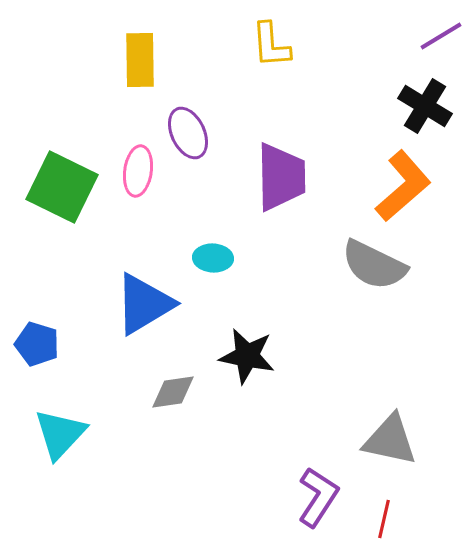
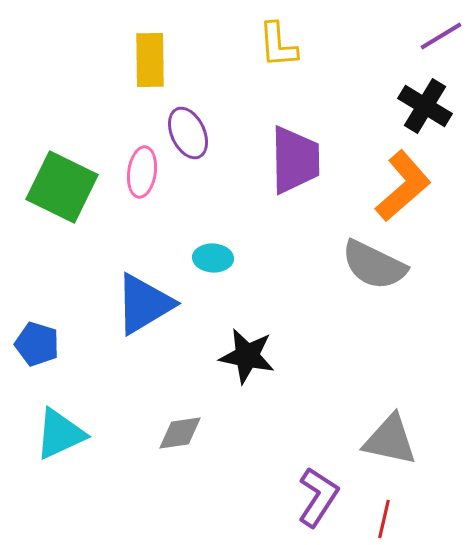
yellow L-shape: moved 7 px right
yellow rectangle: moved 10 px right
pink ellipse: moved 4 px right, 1 px down
purple trapezoid: moved 14 px right, 17 px up
gray diamond: moved 7 px right, 41 px down
cyan triangle: rotated 22 degrees clockwise
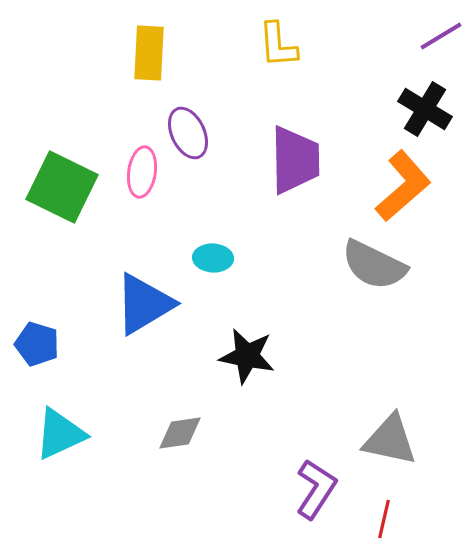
yellow rectangle: moved 1 px left, 7 px up; rotated 4 degrees clockwise
black cross: moved 3 px down
purple L-shape: moved 2 px left, 8 px up
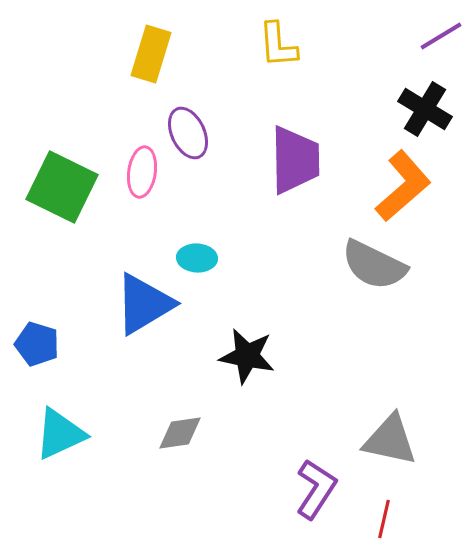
yellow rectangle: moved 2 px right, 1 px down; rotated 14 degrees clockwise
cyan ellipse: moved 16 px left
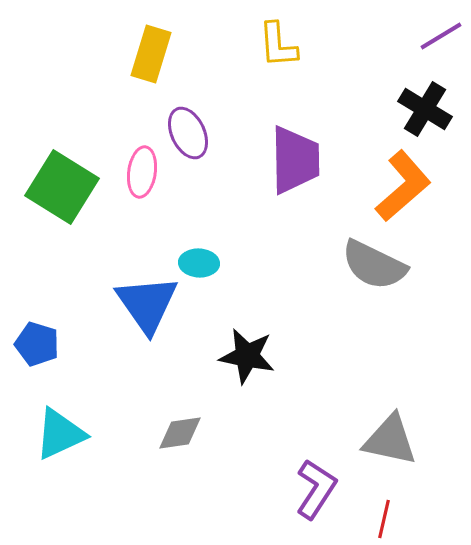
green square: rotated 6 degrees clockwise
cyan ellipse: moved 2 px right, 5 px down
blue triangle: moved 3 px right; rotated 34 degrees counterclockwise
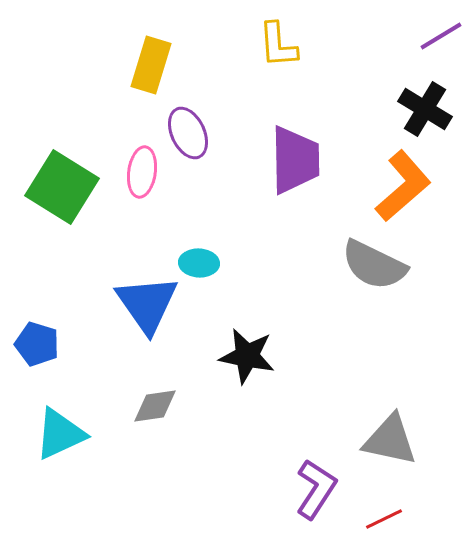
yellow rectangle: moved 11 px down
gray diamond: moved 25 px left, 27 px up
red line: rotated 51 degrees clockwise
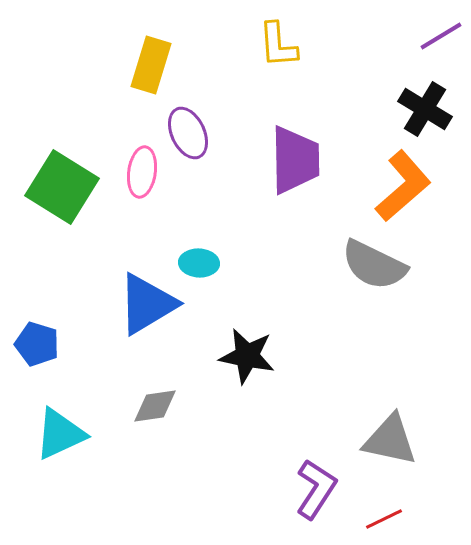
blue triangle: rotated 34 degrees clockwise
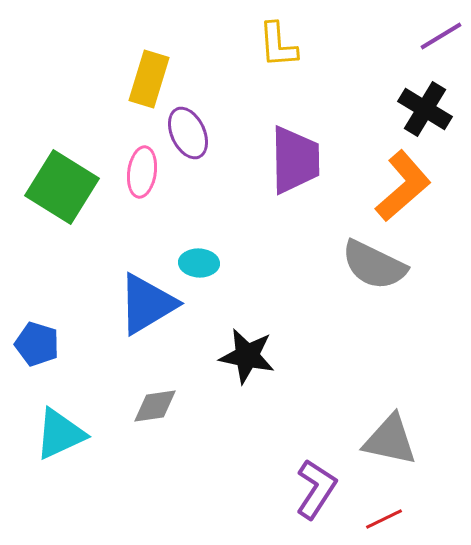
yellow rectangle: moved 2 px left, 14 px down
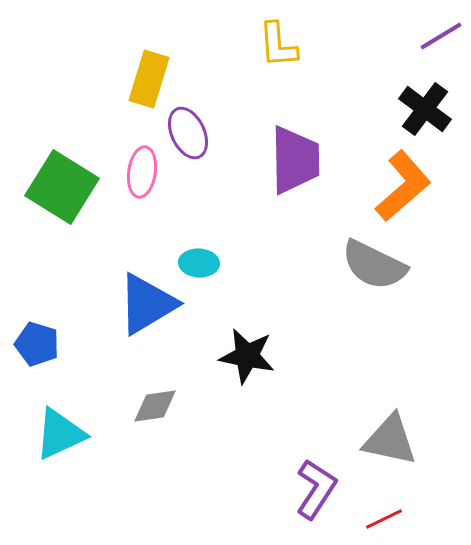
black cross: rotated 6 degrees clockwise
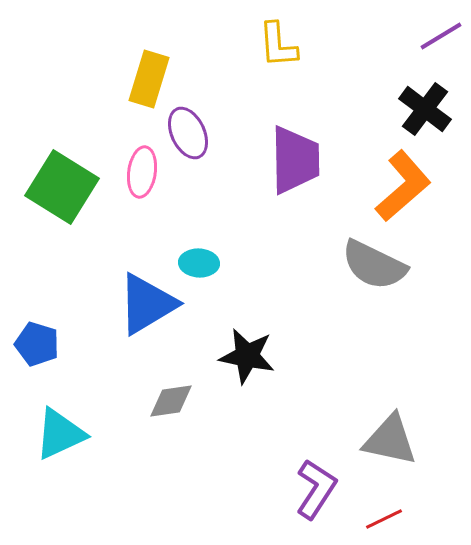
gray diamond: moved 16 px right, 5 px up
